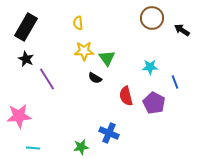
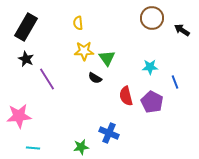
purple pentagon: moved 2 px left, 1 px up
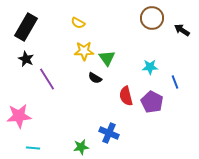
yellow semicircle: rotated 56 degrees counterclockwise
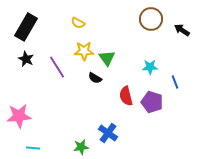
brown circle: moved 1 px left, 1 px down
purple line: moved 10 px right, 12 px up
purple pentagon: rotated 10 degrees counterclockwise
blue cross: moved 1 px left; rotated 12 degrees clockwise
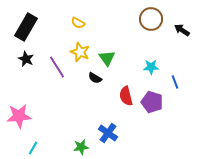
yellow star: moved 4 px left, 1 px down; rotated 24 degrees clockwise
cyan star: moved 1 px right
cyan line: rotated 64 degrees counterclockwise
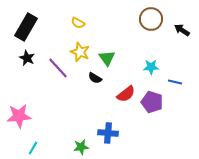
black star: moved 1 px right, 1 px up
purple line: moved 1 px right, 1 px down; rotated 10 degrees counterclockwise
blue line: rotated 56 degrees counterclockwise
red semicircle: moved 2 px up; rotated 114 degrees counterclockwise
blue cross: rotated 30 degrees counterclockwise
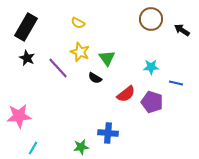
blue line: moved 1 px right, 1 px down
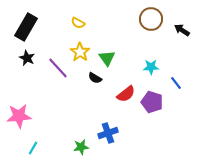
yellow star: rotated 12 degrees clockwise
blue line: rotated 40 degrees clockwise
blue cross: rotated 24 degrees counterclockwise
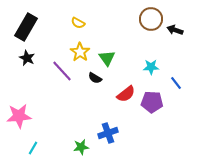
black arrow: moved 7 px left; rotated 14 degrees counterclockwise
purple line: moved 4 px right, 3 px down
purple pentagon: rotated 15 degrees counterclockwise
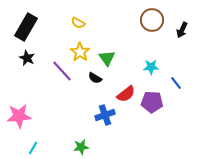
brown circle: moved 1 px right, 1 px down
black arrow: moved 7 px right; rotated 84 degrees counterclockwise
blue cross: moved 3 px left, 18 px up
